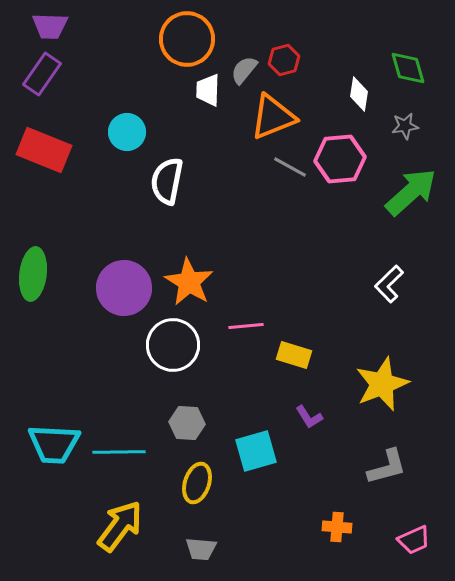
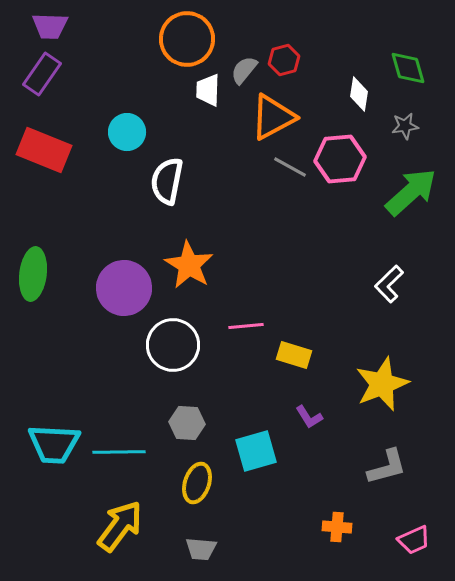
orange triangle: rotated 6 degrees counterclockwise
orange star: moved 17 px up
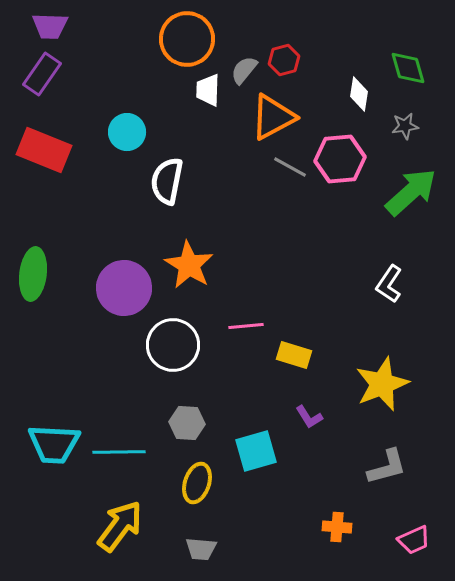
white L-shape: rotated 12 degrees counterclockwise
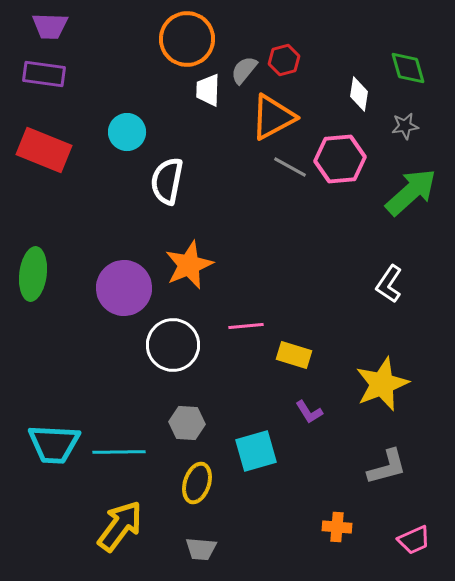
purple rectangle: moved 2 px right; rotated 63 degrees clockwise
orange star: rotated 18 degrees clockwise
purple L-shape: moved 5 px up
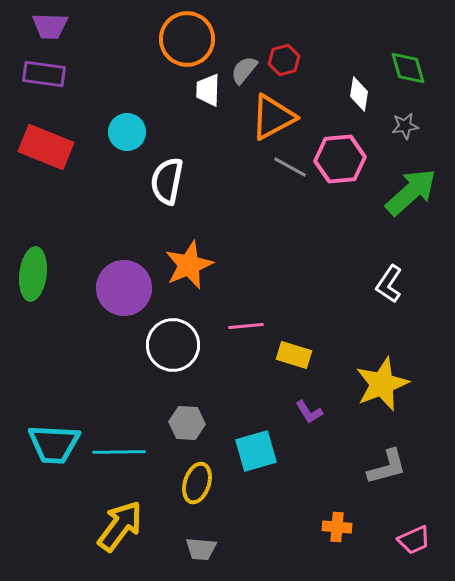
red rectangle: moved 2 px right, 3 px up
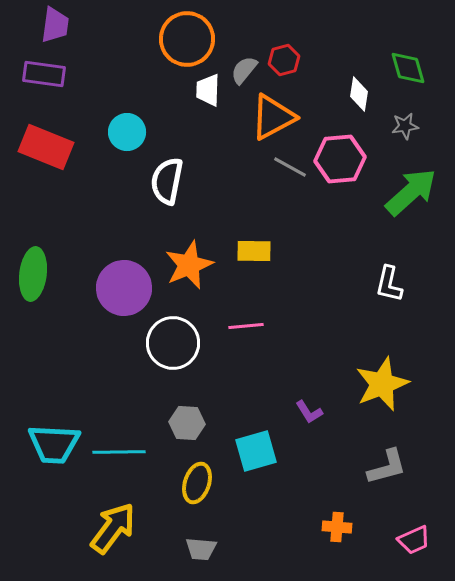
purple trapezoid: moved 5 px right, 1 px up; rotated 84 degrees counterclockwise
white L-shape: rotated 21 degrees counterclockwise
white circle: moved 2 px up
yellow rectangle: moved 40 px left, 104 px up; rotated 16 degrees counterclockwise
yellow arrow: moved 7 px left, 2 px down
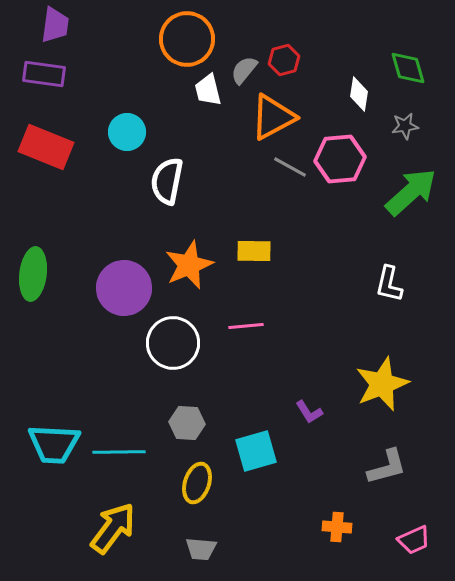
white trapezoid: rotated 16 degrees counterclockwise
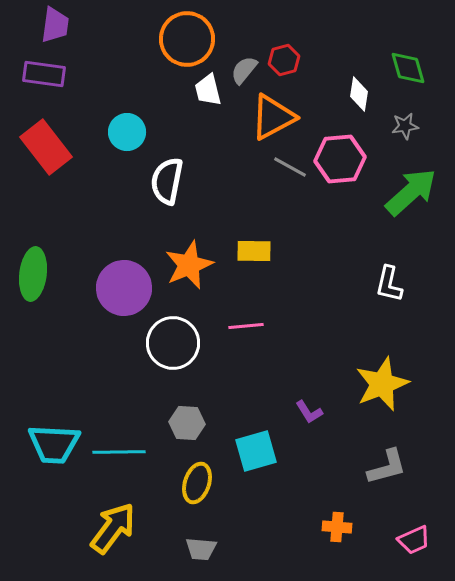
red rectangle: rotated 30 degrees clockwise
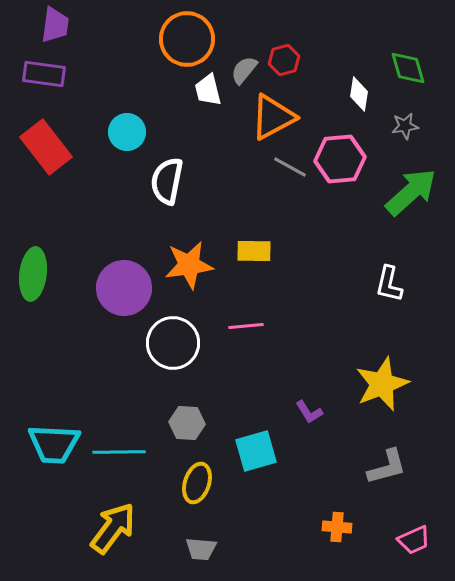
orange star: rotated 15 degrees clockwise
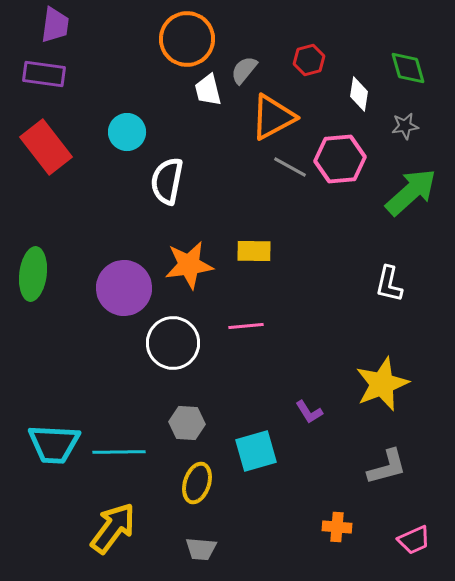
red hexagon: moved 25 px right
